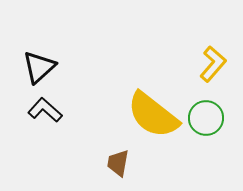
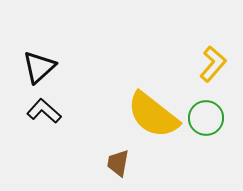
black L-shape: moved 1 px left, 1 px down
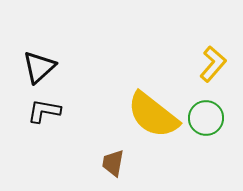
black L-shape: rotated 32 degrees counterclockwise
brown trapezoid: moved 5 px left
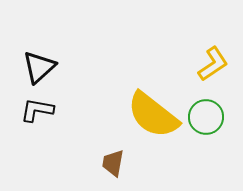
yellow L-shape: rotated 15 degrees clockwise
black L-shape: moved 7 px left, 1 px up
green circle: moved 1 px up
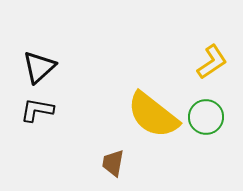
yellow L-shape: moved 1 px left, 2 px up
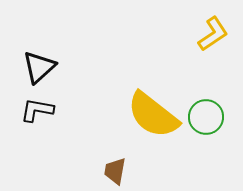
yellow L-shape: moved 1 px right, 28 px up
brown trapezoid: moved 2 px right, 8 px down
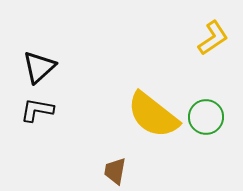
yellow L-shape: moved 4 px down
